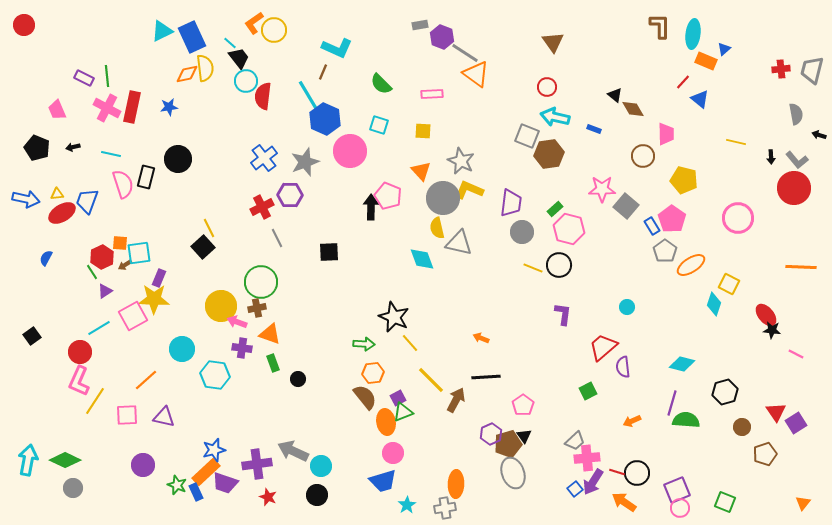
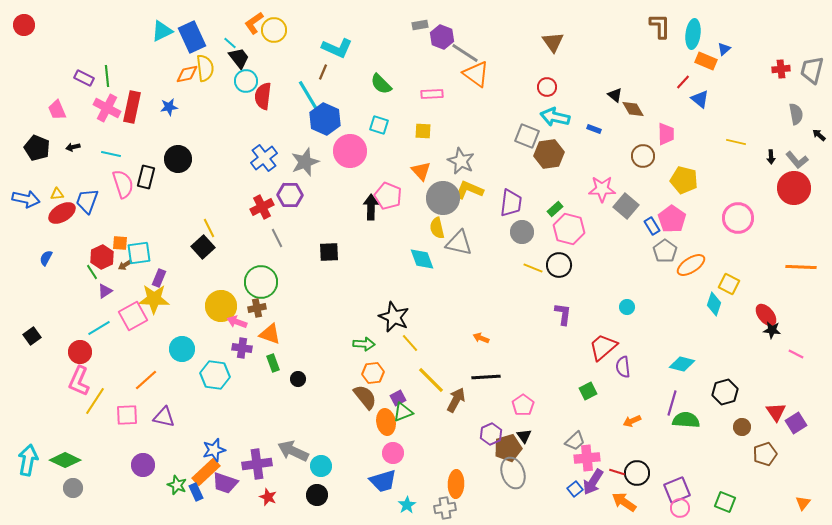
black arrow at (819, 135): rotated 24 degrees clockwise
brown pentagon at (508, 444): moved 4 px down
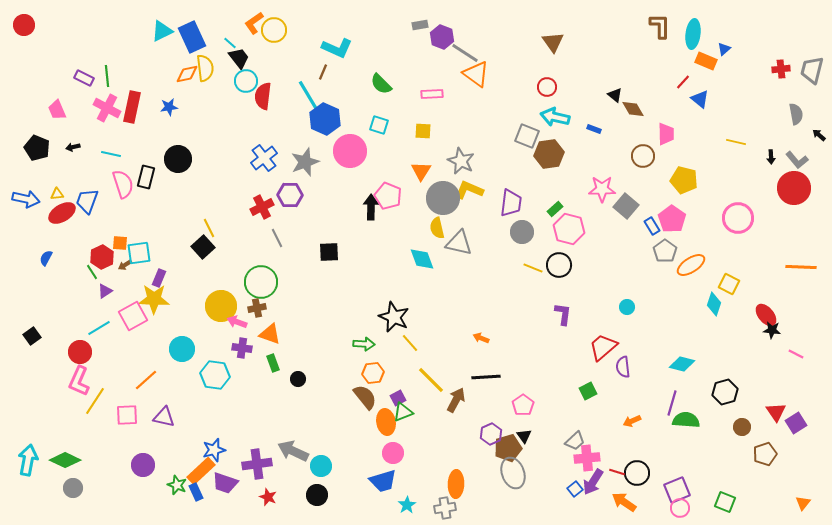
orange triangle at (421, 171): rotated 15 degrees clockwise
orange rectangle at (206, 472): moved 5 px left, 1 px up
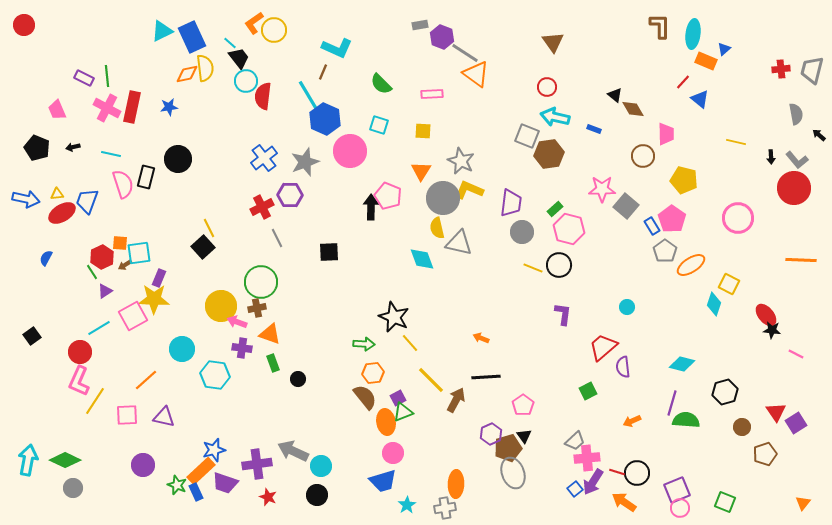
orange line at (801, 267): moved 7 px up
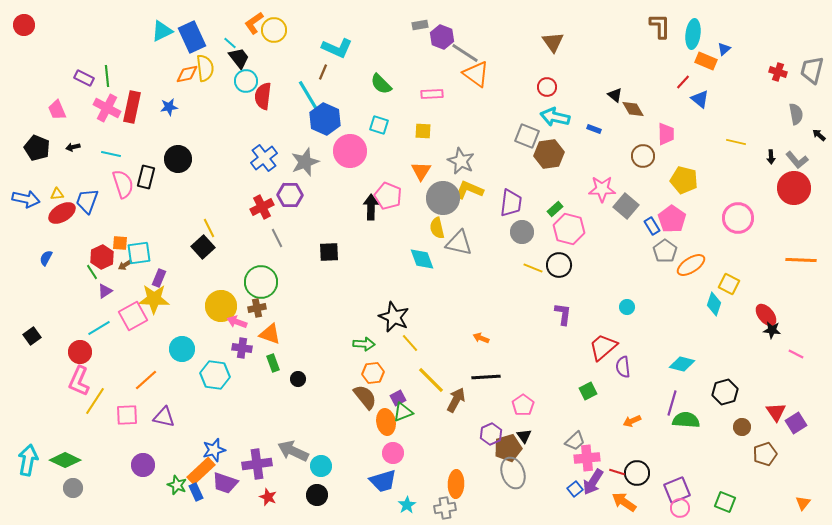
red cross at (781, 69): moved 3 px left, 3 px down; rotated 24 degrees clockwise
